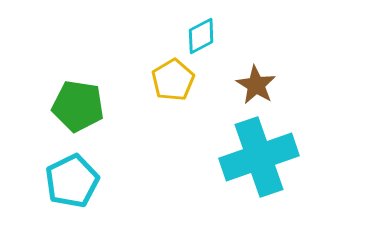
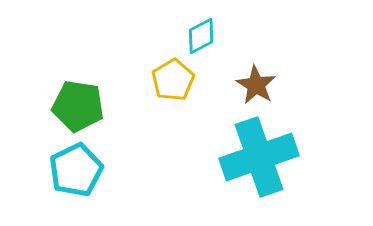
cyan pentagon: moved 4 px right, 11 px up
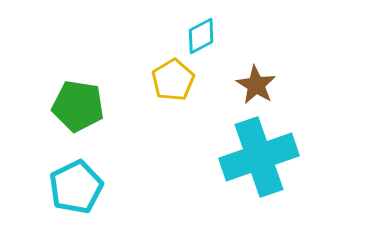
cyan pentagon: moved 17 px down
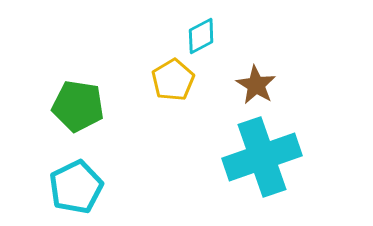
cyan cross: moved 3 px right
